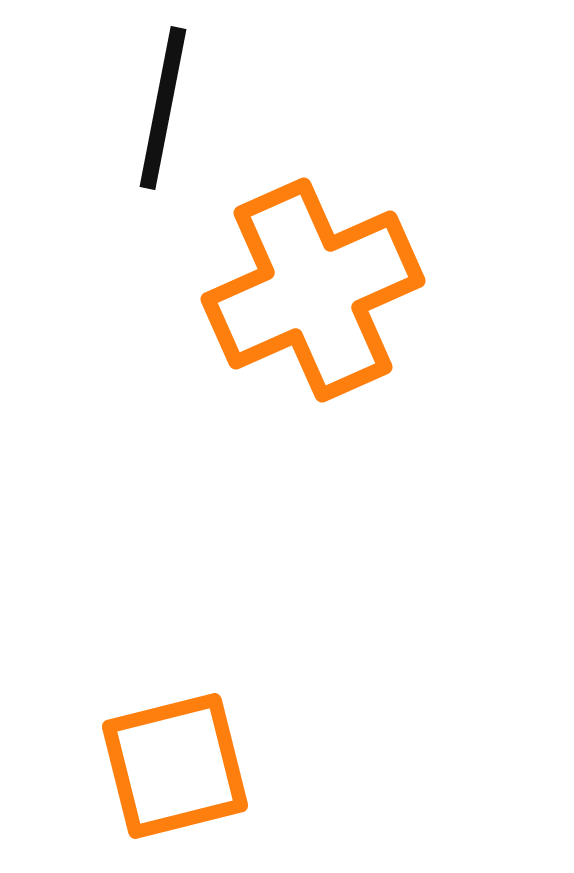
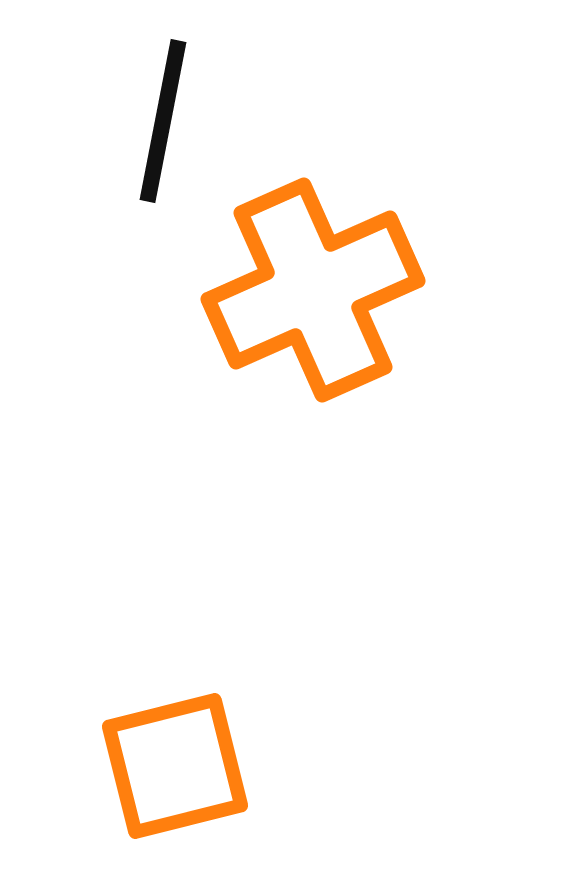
black line: moved 13 px down
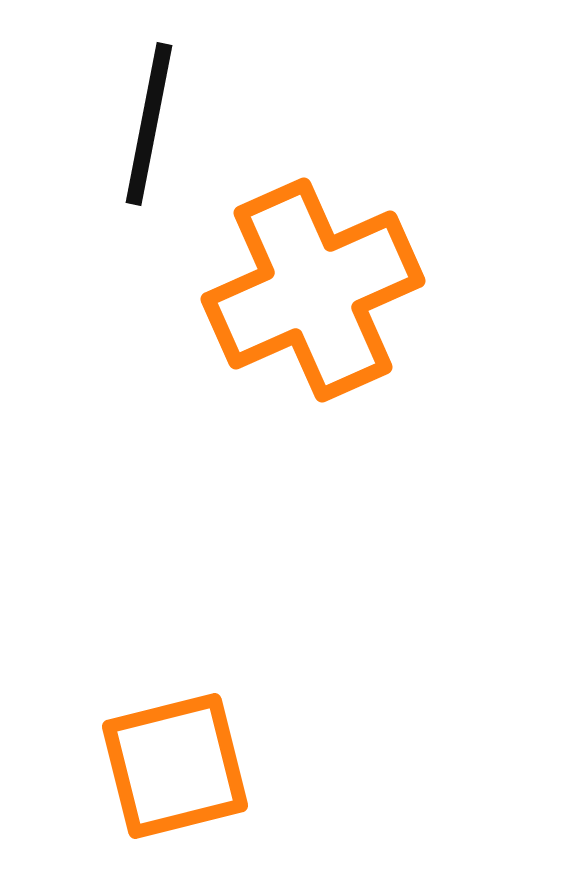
black line: moved 14 px left, 3 px down
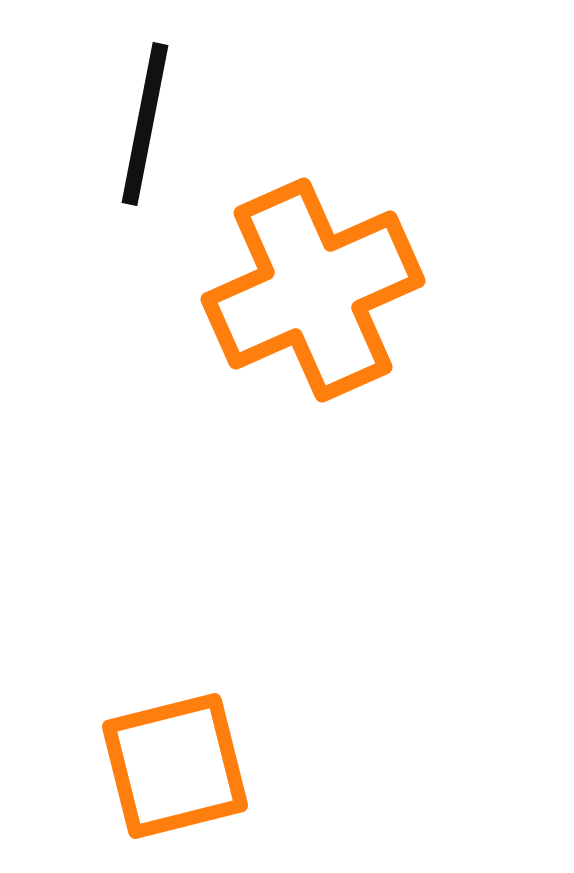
black line: moved 4 px left
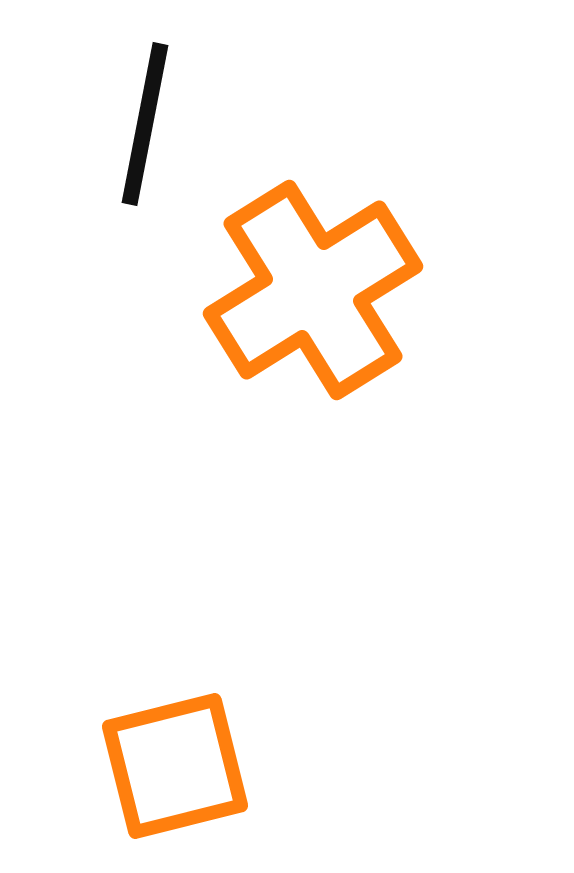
orange cross: rotated 8 degrees counterclockwise
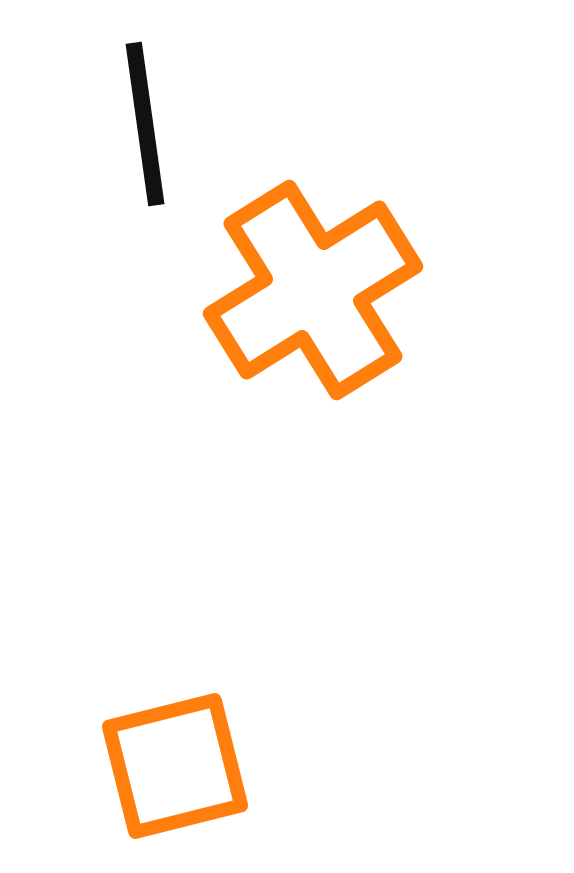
black line: rotated 19 degrees counterclockwise
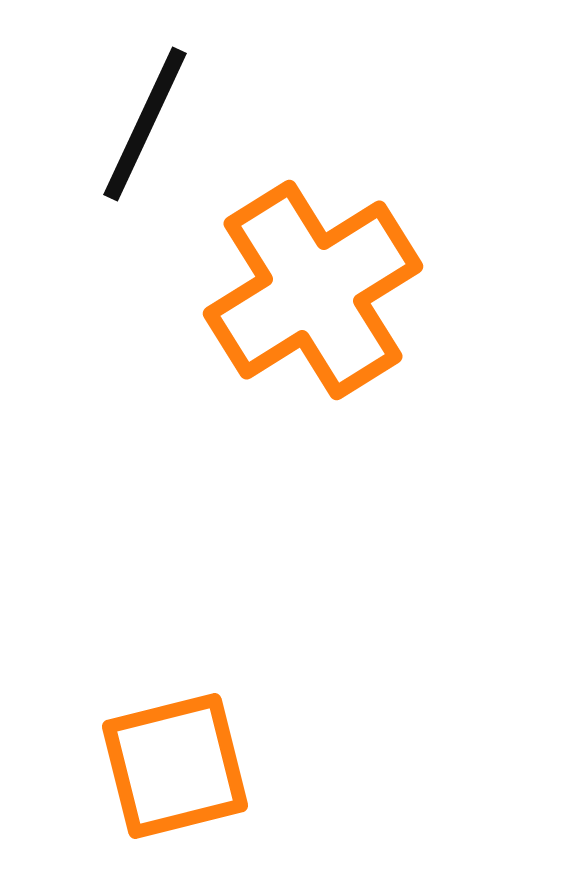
black line: rotated 33 degrees clockwise
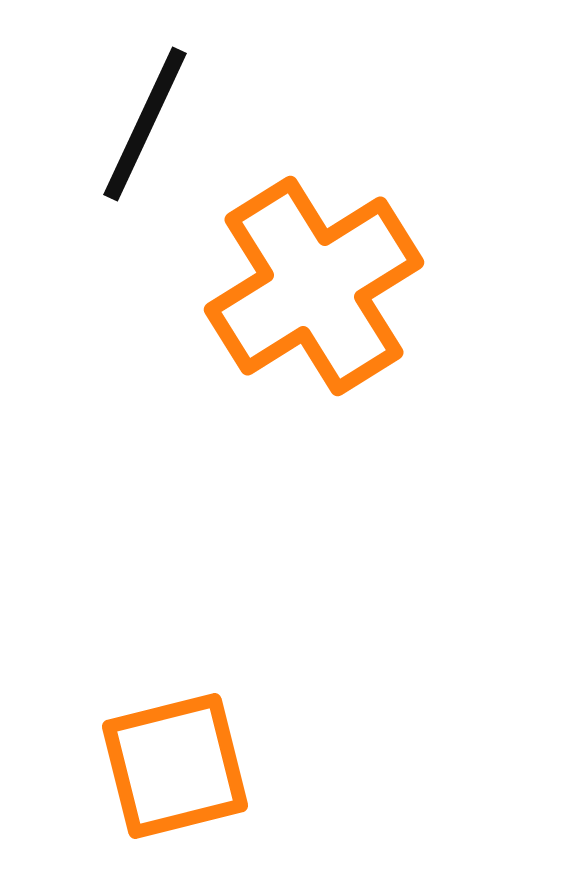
orange cross: moved 1 px right, 4 px up
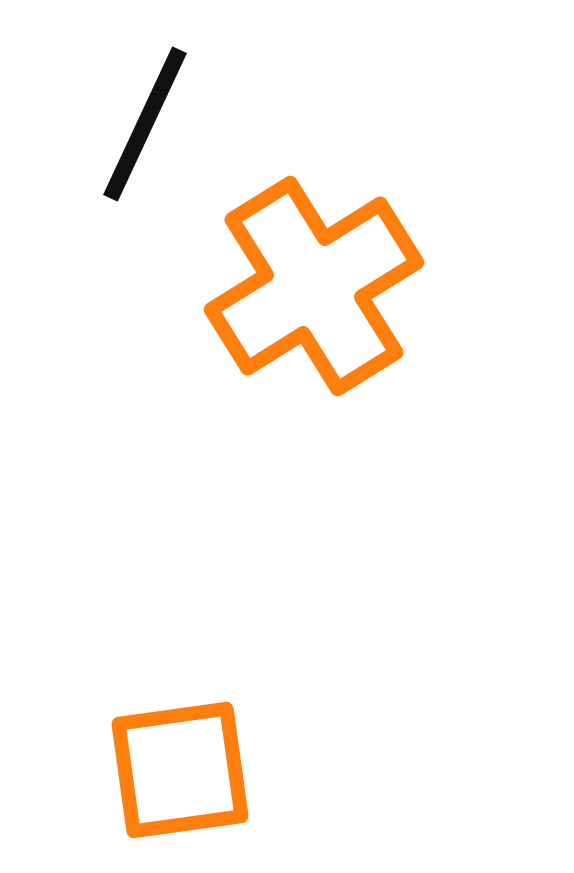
orange square: moved 5 px right, 4 px down; rotated 6 degrees clockwise
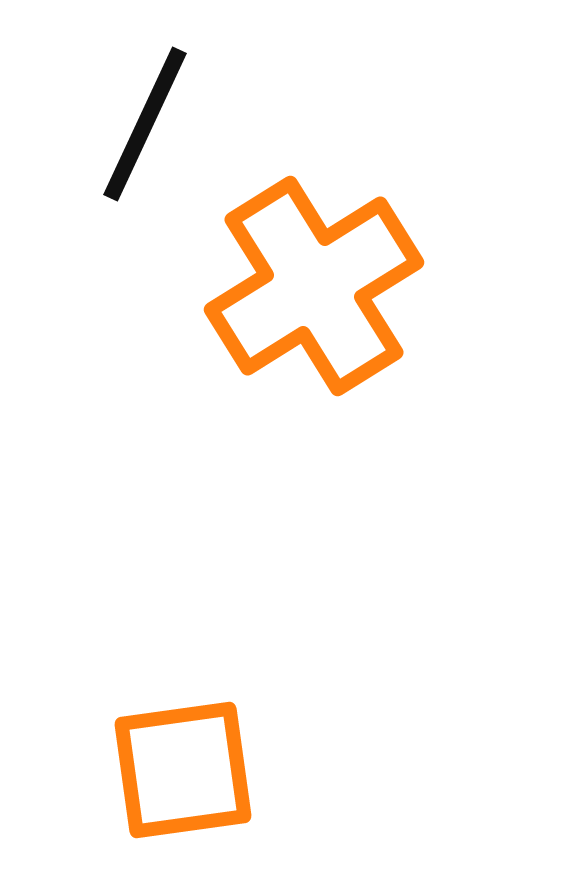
orange square: moved 3 px right
